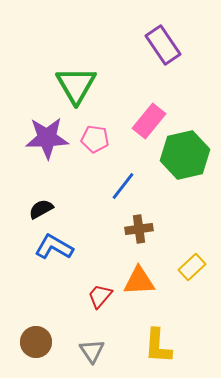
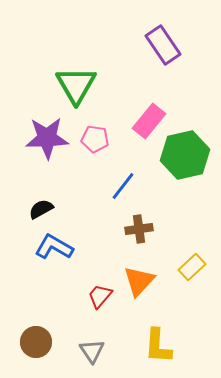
orange triangle: rotated 44 degrees counterclockwise
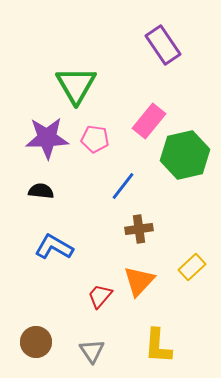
black semicircle: moved 18 px up; rotated 35 degrees clockwise
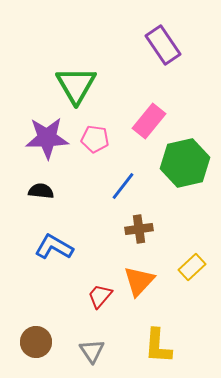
green hexagon: moved 8 px down
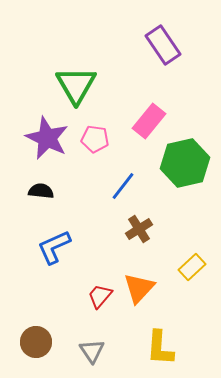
purple star: rotated 27 degrees clockwise
brown cross: rotated 24 degrees counterclockwise
blue L-shape: rotated 54 degrees counterclockwise
orange triangle: moved 7 px down
yellow L-shape: moved 2 px right, 2 px down
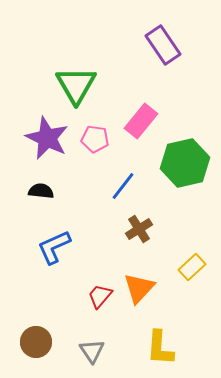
pink rectangle: moved 8 px left
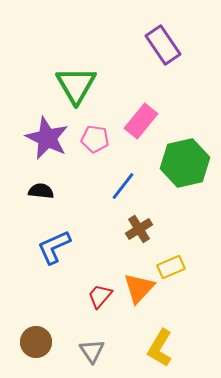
yellow rectangle: moved 21 px left; rotated 20 degrees clockwise
yellow L-shape: rotated 27 degrees clockwise
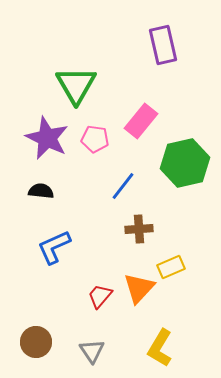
purple rectangle: rotated 21 degrees clockwise
brown cross: rotated 28 degrees clockwise
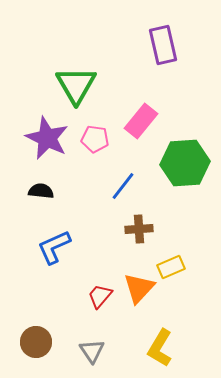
green hexagon: rotated 9 degrees clockwise
